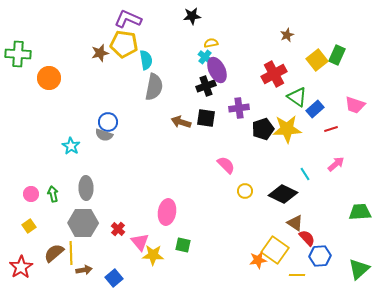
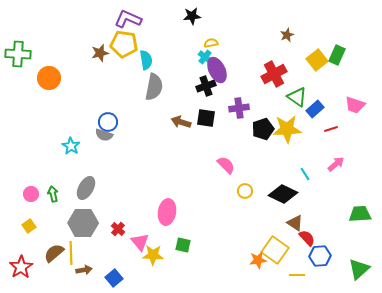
gray ellipse at (86, 188): rotated 30 degrees clockwise
green trapezoid at (360, 212): moved 2 px down
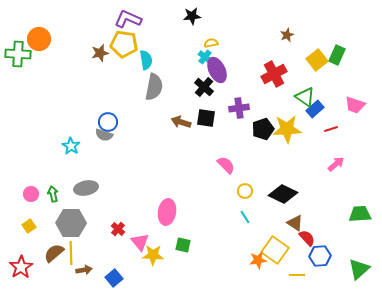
orange circle at (49, 78): moved 10 px left, 39 px up
black cross at (206, 86): moved 2 px left, 1 px down; rotated 30 degrees counterclockwise
green triangle at (297, 97): moved 8 px right
cyan line at (305, 174): moved 60 px left, 43 px down
gray ellipse at (86, 188): rotated 50 degrees clockwise
gray hexagon at (83, 223): moved 12 px left
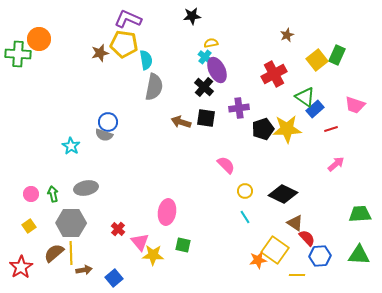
green triangle at (359, 269): moved 14 px up; rotated 45 degrees clockwise
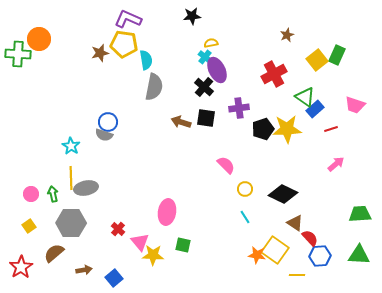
yellow circle at (245, 191): moved 2 px up
red semicircle at (307, 238): moved 3 px right
yellow line at (71, 253): moved 75 px up
orange star at (258, 260): moved 1 px left, 5 px up; rotated 18 degrees clockwise
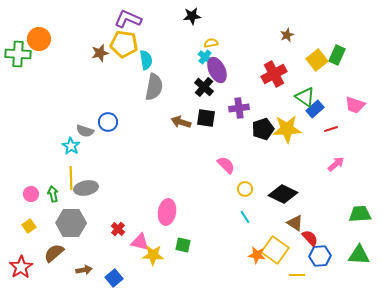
gray semicircle at (104, 135): moved 19 px left, 4 px up
pink triangle at (140, 242): rotated 36 degrees counterclockwise
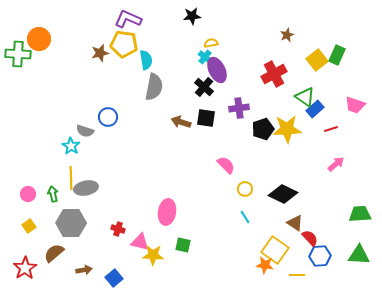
blue circle at (108, 122): moved 5 px up
pink circle at (31, 194): moved 3 px left
red cross at (118, 229): rotated 24 degrees counterclockwise
orange star at (257, 255): moved 8 px right, 10 px down
red star at (21, 267): moved 4 px right, 1 px down
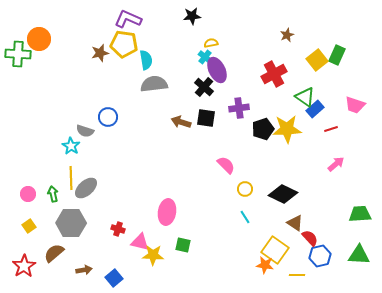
gray semicircle at (154, 87): moved 3 px up; rotated 108 degrees counterclockwise
gray ellipse at (86, 188): rotated 30 degrees counterclockwise
blue hexagon at (320, 256): rotated 10 degrees counterclockwise
red star at (25, 268): moved 1 px left, 2 px up
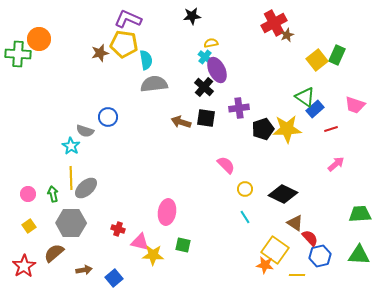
red cross at (274, 74): moved 51 px up
